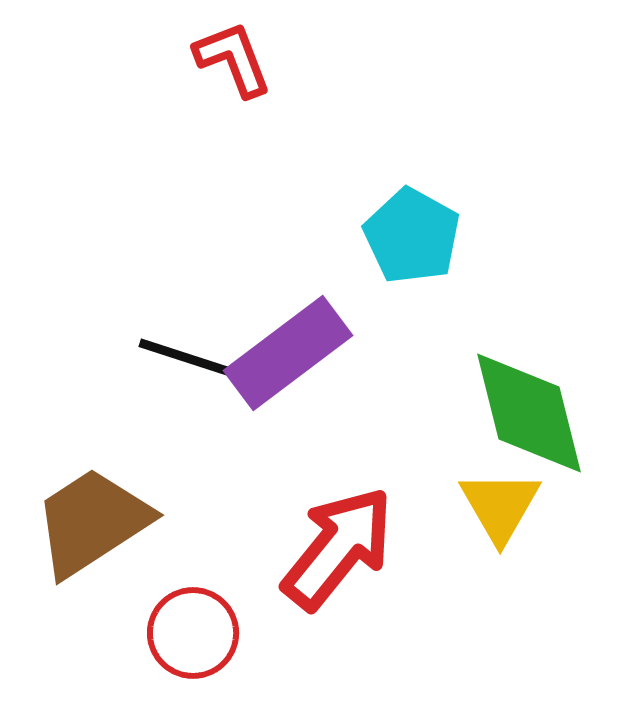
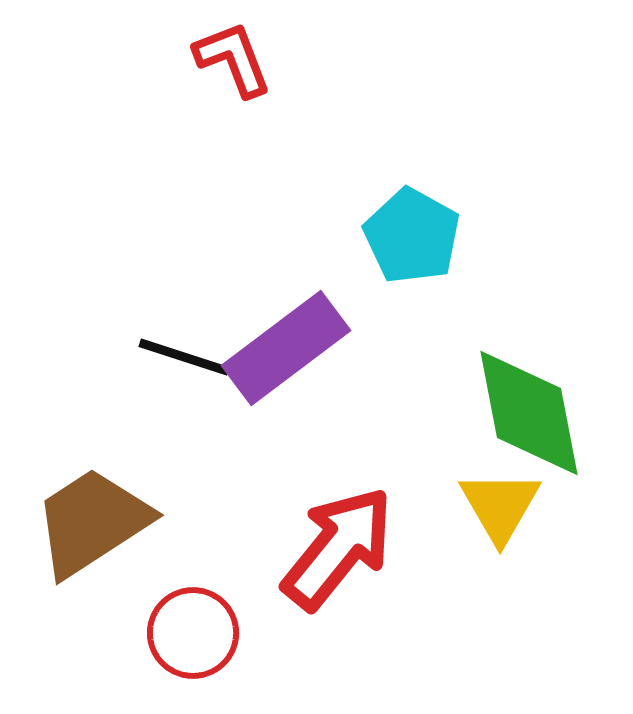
purple rectangle: moved 2 px left, 5 px up
green diamond: rotated 3 degrees clockwise
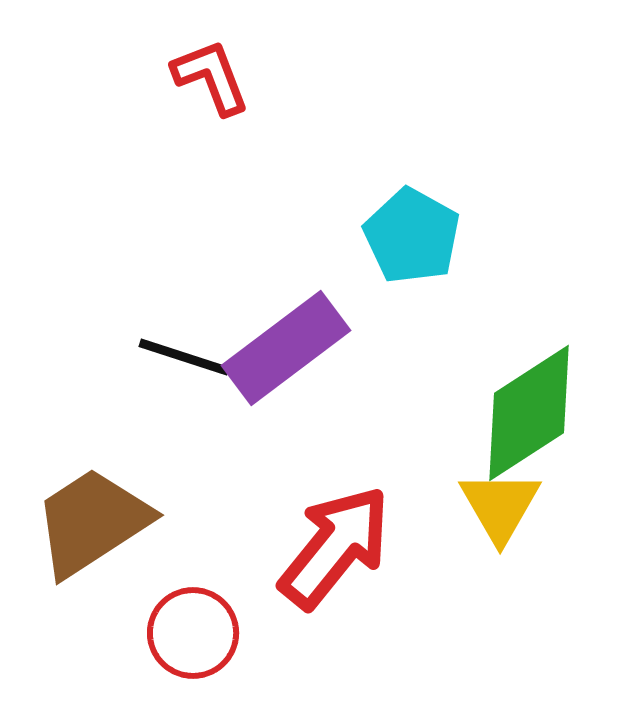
red L-shape: moved 22 px left, 18 px down
green diamond: rotated 68 degrees clockwise
red arrow: moved 3 px left, 1 px up
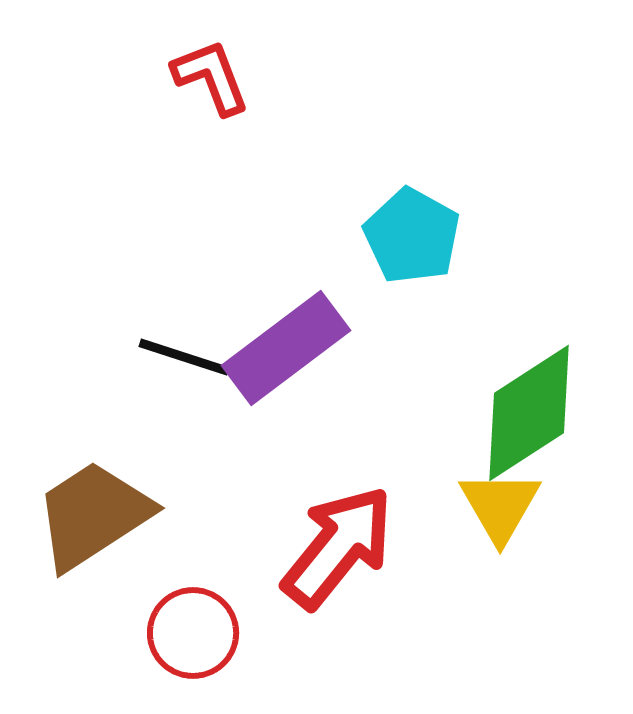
brown trapezoid: moved 1 px right, 7 px up
red arrow: moved 3 px right
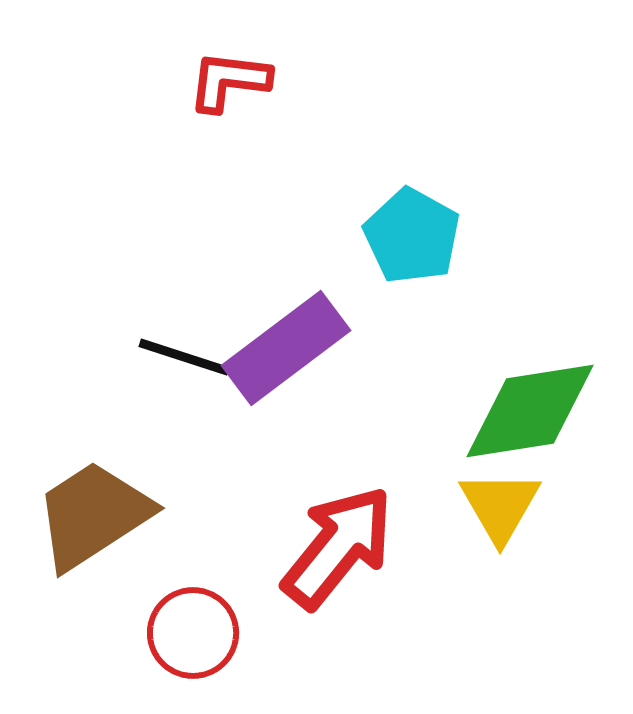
red L-shape: moved 18 px right, 4 px down; rotated 62 degrees counterclockwise
green diamond: moved 1 px right, 2 px up; rotated 24 degrees clockwise
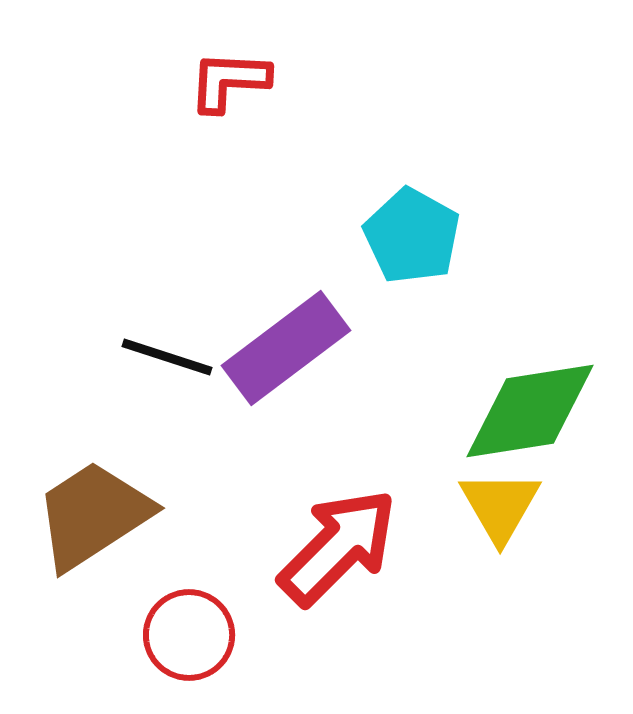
red L-shape: rotated 4 degrees counterclockwise
black line: moved 17 px left
red arrow: rotated 6 degrees clockwise
red circle: moved 4 px left, 2 px down
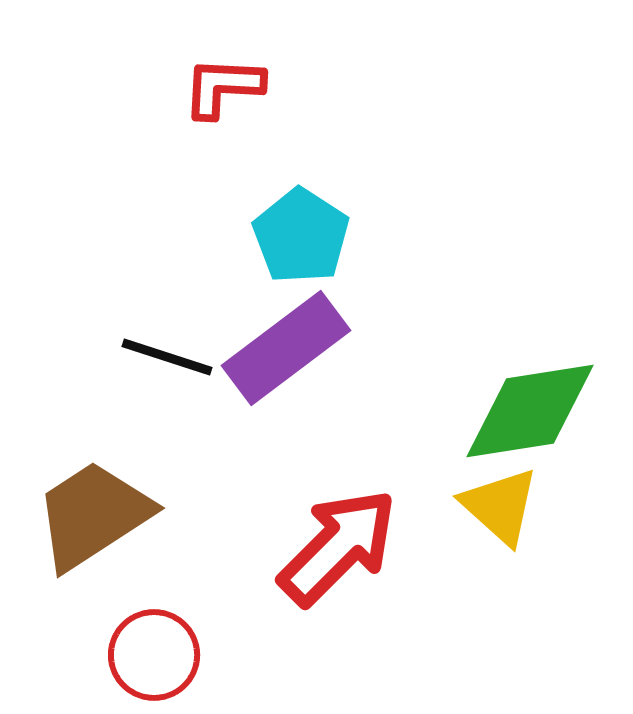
red L-shape: moved 6 px left, 6 px down
cyan pentagon: moved 111 px left; rotated 4 degrees clockwise
yellow triangle: rotated 18 degrees counterclockwise
red circle: moved 35 px left, 20 px down
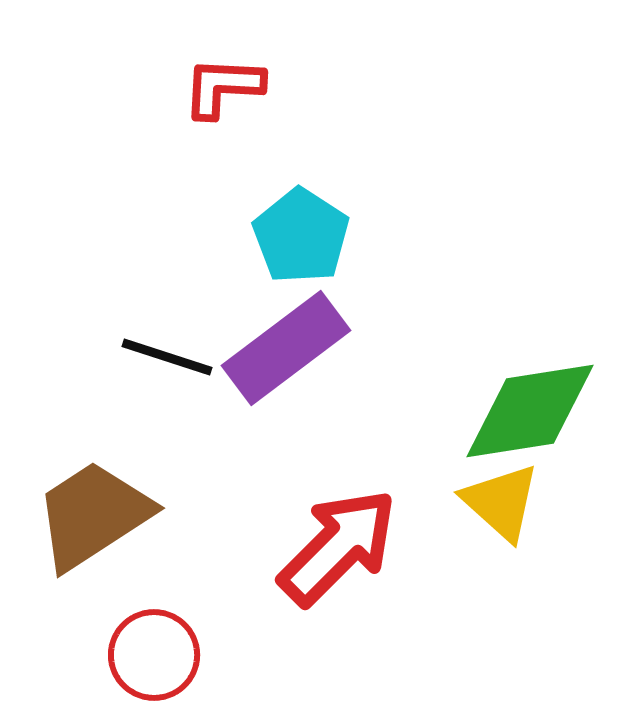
yellow triangle: moved 1 px right, 4 px up
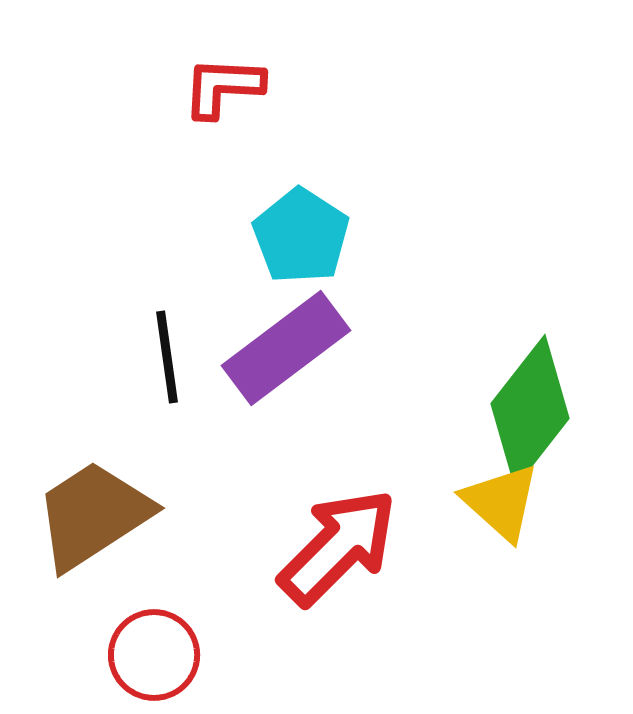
black line: rotated 64 degrees clockwise
green diamond: rotated 43 degrees counterclockwise
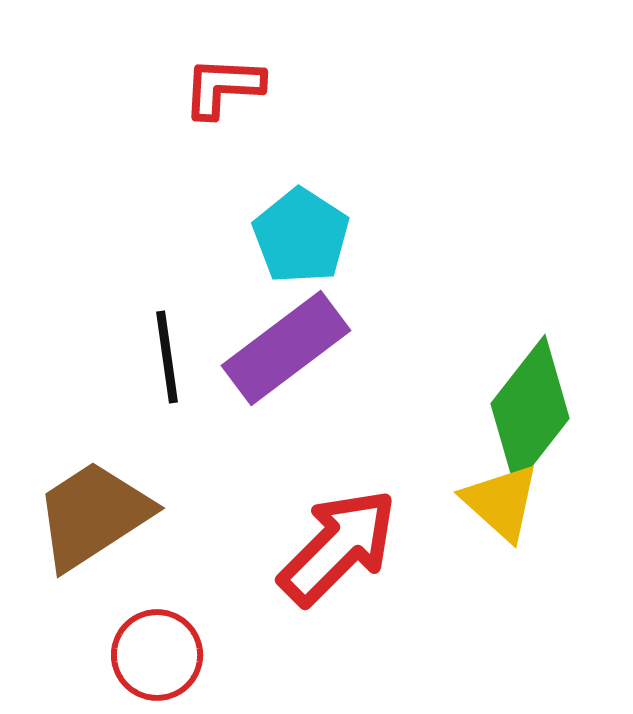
red circle: moved 3 px right
